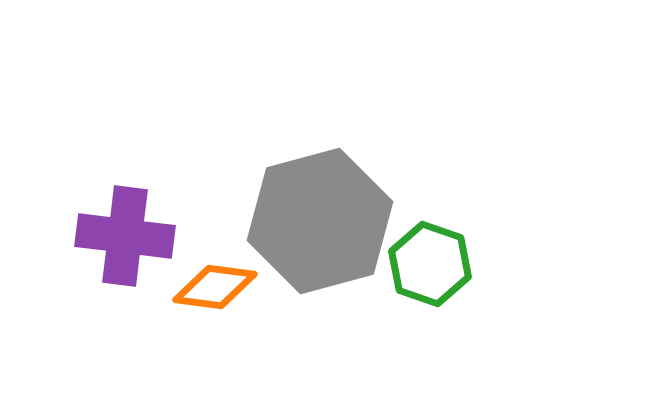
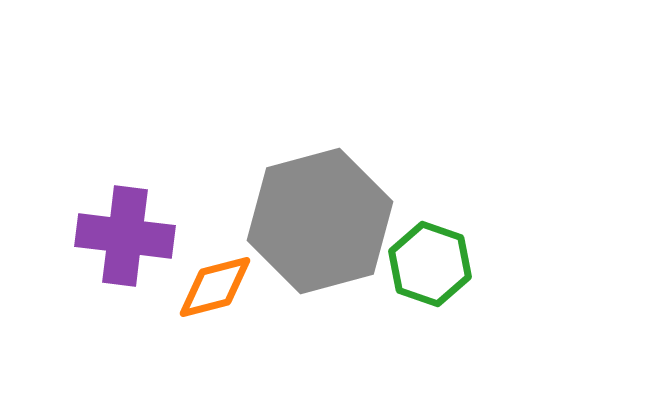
orange diamond: rotated 22 degrees counterclockwise
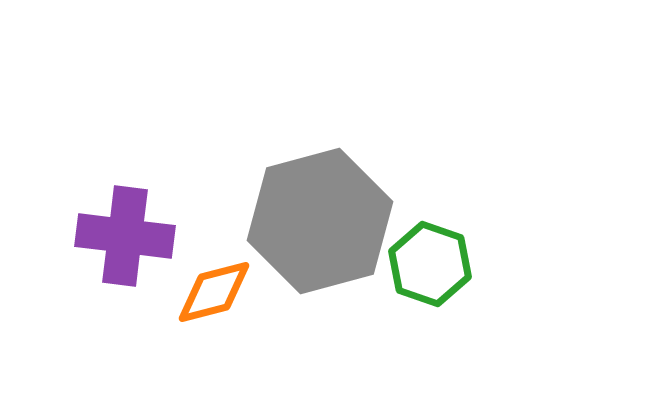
orange diamond: moved 1 px left, 5 px down
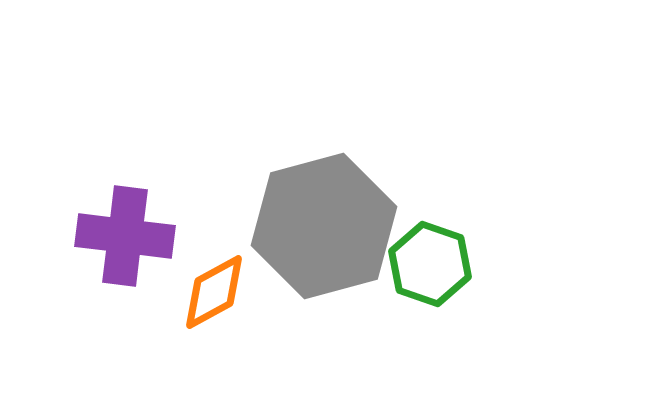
gray hexagon: moved 4 px right, 5 px down
orange diamond: rotated 14 degrees counterclockwise
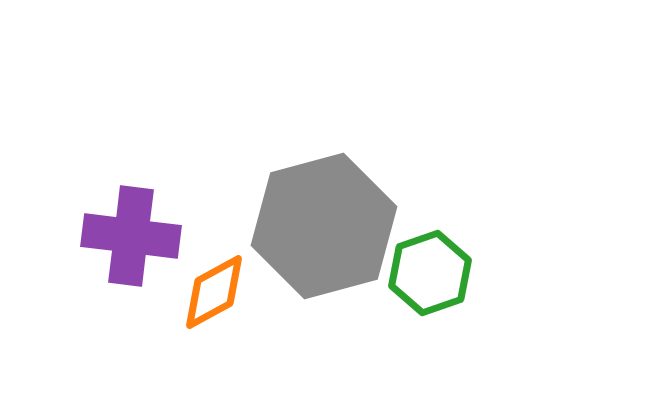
purple cross: moved 6 px right
green hexagon: moved 9 px down; rotated 22 degrees clockwise
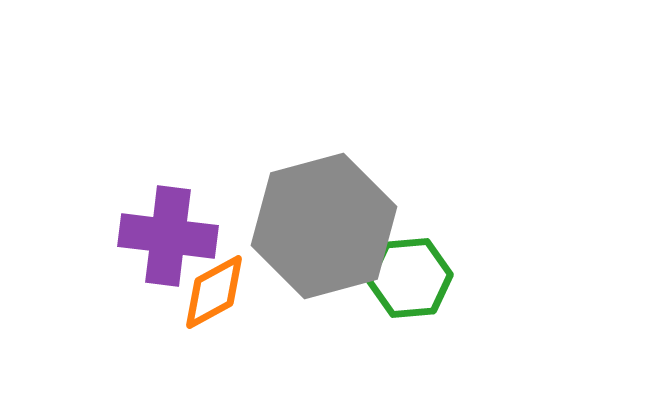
purple cross: moved 37 px right
green hexagon: moved 20 px left, 5 px down; rotated 14 degrees clockwise
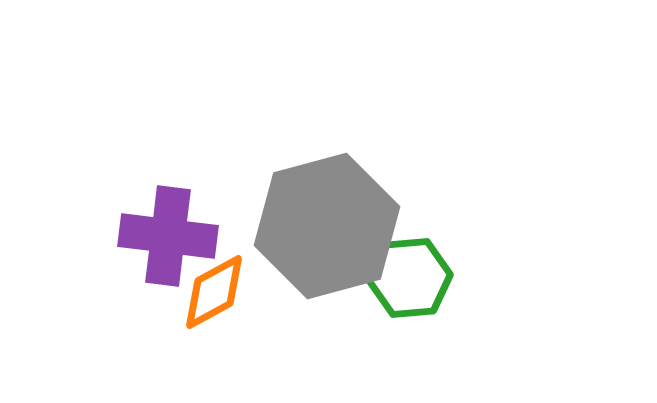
gray hexagon: moved 3 px right
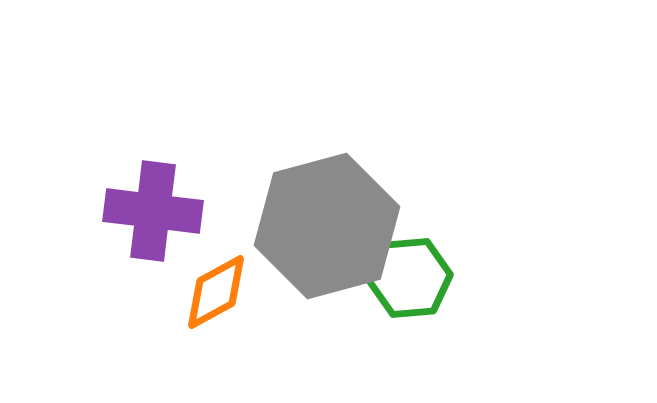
purple cross: moved 15 px left, 25 px up
orange diamond: moved 2 px right
